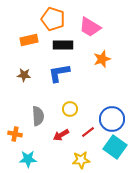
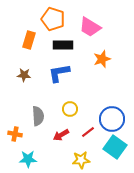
orange rectangle: rotated 60 degrees counterclockwise
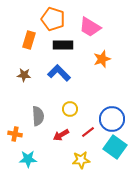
blue L-shape: rotated 55 degrees clockwise
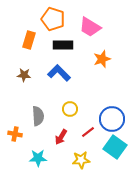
red arrow: moved 2 px down; rotated 28 degrees counterclockwise
cyan star: moved 10 px right, 1 px up
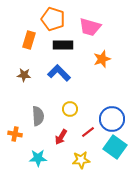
pink trapezoid: rotated 15 degrees counterclockwise
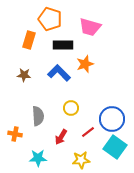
orange pentagon: moved 3 px left
orange star: moved 17 px left, 5 px down
yellow circle: moved 1 px right, 1 px up
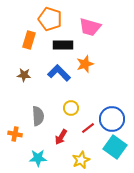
red line: moved 4 px up
yellow star: rotated 18 degrees counterclockwise
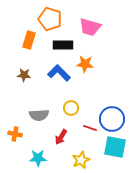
orange star: rotated 24 degrees clockwise
gray semicircle: moved 1 px right, 1 px up; rotated 90 degrees clockwise
red line: moved 2 px right; rotated 56 degrees clockwise
cyan square: rotated 25 degrees counterclockwise
